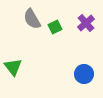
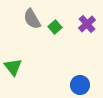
purple cross: moved 1 px right, 1 px down
green square: rotated 16 degrees counterclockwise
blue circle: moved 4 px left, 11 px down
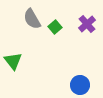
green triangle: moved 6 px up
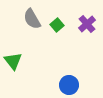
green square: moved 2 px right, 2 px up
blue circle: moved 11 px left
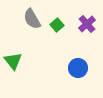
blue circle: moved 9 px right, 17 px up
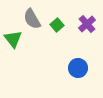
green triangle: moved 22 px up
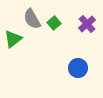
green square: moved 3 px left, 2 px up
green triangle: rotated 30 degrees clockwise
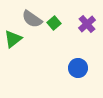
gray semicircle: rotated 25 degrees counterclockwise
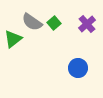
gray semicircle: moved 3 px down
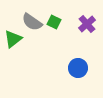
green square: moved 1 px up; rotated 24 degrees counterclockwise
